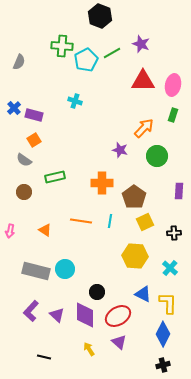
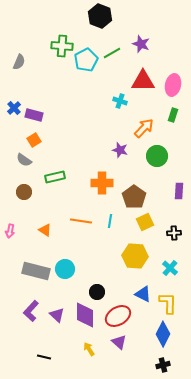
cyan cross at (75, 101): moved 45 px right
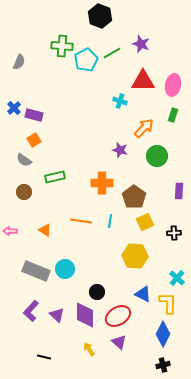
pink arrow at (10, 231): rotated 80 degrees clockwise
cyan cross at (170, 268): moved 7 px right, 10 px down
gray rectangle at (36, 271): rotated 8 degrees clockwise
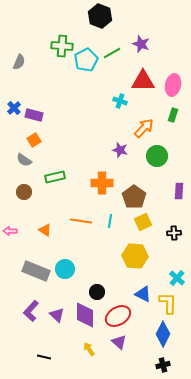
yellow square at (145, 222): moved 2 px left
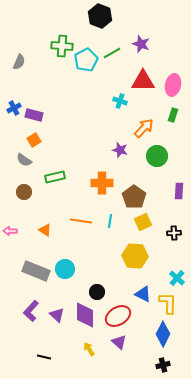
blue cross at (14, 108): rotated 16 degrees clockwise
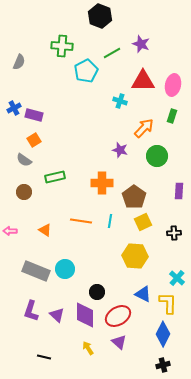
cyan pentagon at (86, 60): moved 11 px down
green rectangle at (173, 115): moved 1 px left, 1 px down
purple L-shape at (31, 311): rotated 25 degrees counterclockwise
yellow arrow at (89, 349): moved 1 px left, 1 px up
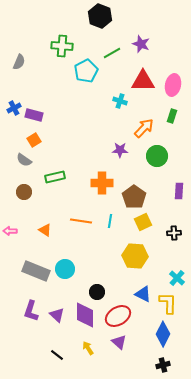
purple star at (120, 150): rotated 14 degrees counterclockwise
black line at (44, 357): moved 13 px right, 2 px up; rotated 24 degrees clockwise
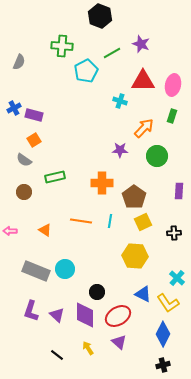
yellow L-shape at (168, 303): rotated 145 degrees clockwise
